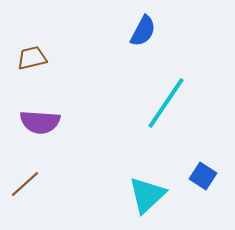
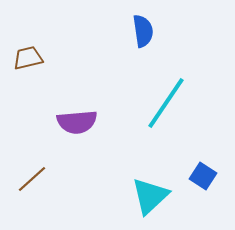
blue semicircle: rotated 36 degrees counterclockwise
brown trapezoid: moved 4 px left
purple semicircle: moved 37 px right; rotated 9 degrees counterclockwise
brown line: moved 7 px right, 5 px up
cyan triangle: moved 3 px right, 1 px down
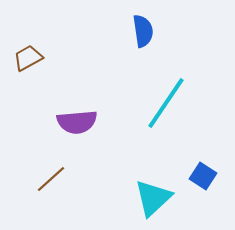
brown trapezoid: rotated 16 degrees counterclockwise
brown line: moved 19 px right
cyan triangle: moved 3 px right, 2 px down
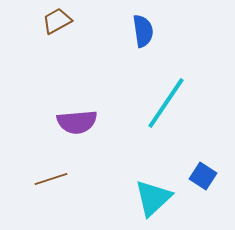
brown trapezoid: moved 29 px right, 37 px up
brown line: rotated 24 degrees clockwise
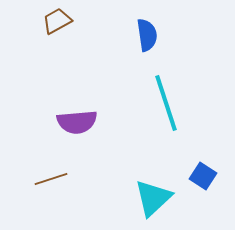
blue semicircle: moved 4 px right, 4 px down
cyan line: rotated 52 degrees counterclockwise
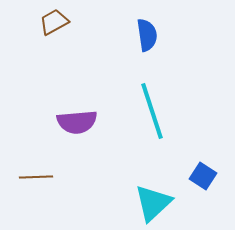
brown trapezoid: moved 3 px left, 1 px down
cyan line: moved 14 px left, 8 px down
brown line: moved 15 px left, 2 px up; rotated 16 degrees clockwise
cyan triangle: moved 5 px down
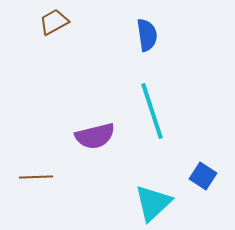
purple semicircle: moved 18 px right, 14 px down; rotated 9 degrees counterclockwise
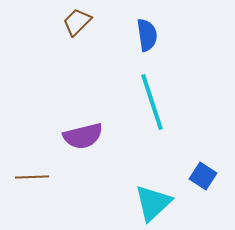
brown trapezoid: moved 23 px right; rotated 16 degrees counterclockwise
cyan line: moved 9 px up
purple semicircle: moved 12 px left
brown line: moved 4 px left
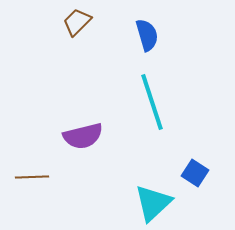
blue semicircle: rotated 8 degrees counterclockwise
blue square: moved 8 px left, 3 px up
